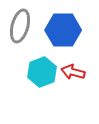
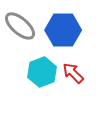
gray ellipse: rotated 64 degrees counterclockwise
red arrow: moved 1 px down; rotated 30 degrees clockwise
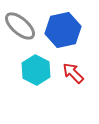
blue hexagon: rotated 12 degrees counterclockwise
cyan hexagon: moved 6 px left, 2 px up; rotated 12 degrees counterclockwise
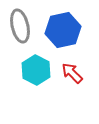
gray ellipse: rotated 36 degrees clockwise
red arrow: moved 1 px left
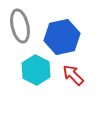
blue hexagon: moved 1 px left, 7 px down
red arrow: moved 1 px right, 2 px down
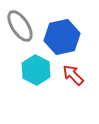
gray ellipse: rotated 20 degrees counterclockwise
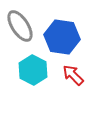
blue hexagon: rotated 20 degrees clockwise
cyan hexagon: moved 3 px left
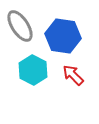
blue hexagon: moved 1 px right, 1 px up
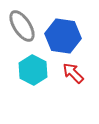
gray ellipse: moved 2 px right
red arrow: moved 2 px up
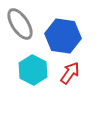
gray ellipse: moved 2 px left, 2 px up
red arrow: moved 3 px left; rotated 80 degrees clockwise
